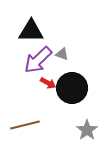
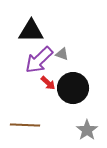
purple arrow: moved 1 px right
red arrow: rotated 14 degrees clockwise
black circle: moved 1 px right
brown line: rotated 16 degrees clockwise
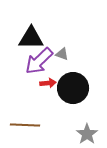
black triangle: moved 7 px down
purple arrow: moved 1 px down
red arrow: rotated 49 degrees counterclockwise
gray star: moved 4 px down
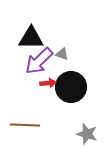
black circle: moved 2 px left, 1 px up
gray star: rotated 20 degrees counterclockwise
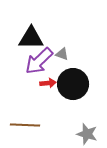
black circle: moved 2 px right, 3 px up
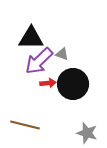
brown line: rotated 12 degrees clockwise
gray star: moved 1 px up
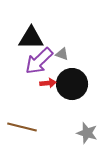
black circle: moved 1 px left
brown line: moved 3 px left, 2 px down
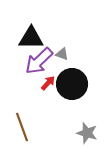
red arrow: rotated 42 degrees counterclockwise
brown line: rotated 56 degrees clockwise
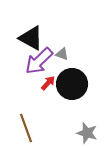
black triangle: rotated 28 degrees clockwise
brown line: moved 4 px right, 1 px down
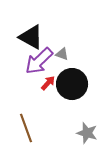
black triangle: moved 1 px up
